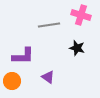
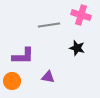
purple triangle: rotated 24 degrees counterclockwise
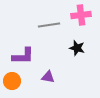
pink cross: rotated 24 degrees counterclockwise
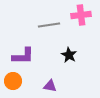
black star: moved 8 px left, 7 px down; rotated 14 degrees clockwise
purple triangle: moved 2 px right, 9 px down
orange circle: moved 1 px right
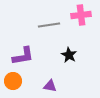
purple L-shape: rotated 10 degrees counterclockwise
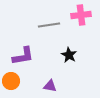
orange circle: moved 2 px left
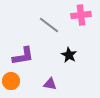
gray line: rotated 45 degrees clockwise
purple triangle: moved 2 px up
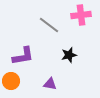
black star: rotated 28 degrees clockwise
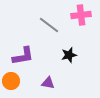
purple triangle: moved 2 px left, 1 px up
